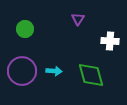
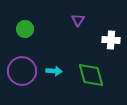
purple triangle: moved 1 px down
white cross: moved 1 px right, 1 px up
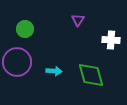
purple circle: moved 5 px left, 9 px up
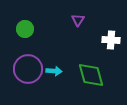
purple circle: moved 11 px right, 7 px down
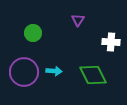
green circle: moved 8 px right, 4 px down
white cross: moved 2 px down
purple circle: moved 4 px left, 3 px down
green diamond: moved 2 px right; rotated 12 degrees counterclockwise
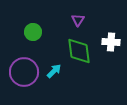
green circle: moved 1 px up
cyan arrow: rotated 49 degrees counterclockwise
green diamond: moved 14 px left, 24 px up; rotated 20 degrees clockwise
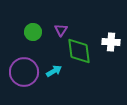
purple triangle: moved 17 px left, 10 px down
cyan arrow: rotated 14 degrees clockwise
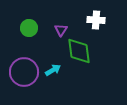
green circle: moved 4 px left, 4 px up
white cross: moved 15 px left, 22 px up
cyan arrow: moved 1 px left, 1 px up
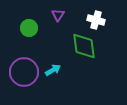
white cross: rotated 12 degrees clockwise
purple triangle: moved 3 px left, 15 px up
green diamond: moved 5 px right, 5 px up
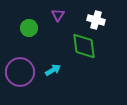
purple circle: moved 4 px left
